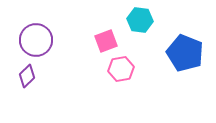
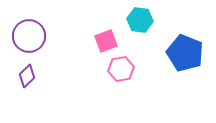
purple circle: moved 7 px left, 4 px up
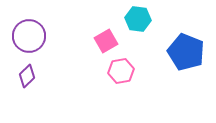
cyan hexagon: moved 2 px left, 1 px up
pink square: rotated 10 degrees counterclockwise
blue pentagon: moved 1 px right, 1 px up
pink hexagon: moved 2 px down
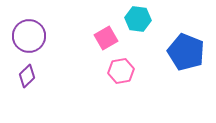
pink square: moved 3 px up
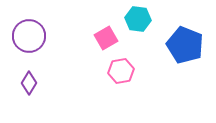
blue pentagon: moved 1 px left, 7 px up
purple diamond: moved 2 px right, 7 px down; rotated 15 degrees counterclockwise
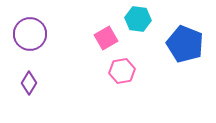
purple circle: moved 1 px right, 2 px up
blue pentagon: moved 1 px up
pink hexagon: moved 1 px right
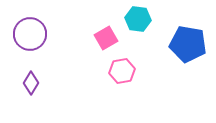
blue pentagon: moved 3 px right; rotated 12 degrees counterclockwise
purple diamond: moved 2 px right
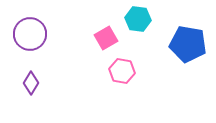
pink hexagon: rotated 20 degrees clockwise
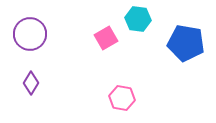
blue pentagon: moved 2 px left, 1 px up
pink hexagon: moved 27 px down
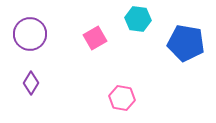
pink square: moved 11 px left
